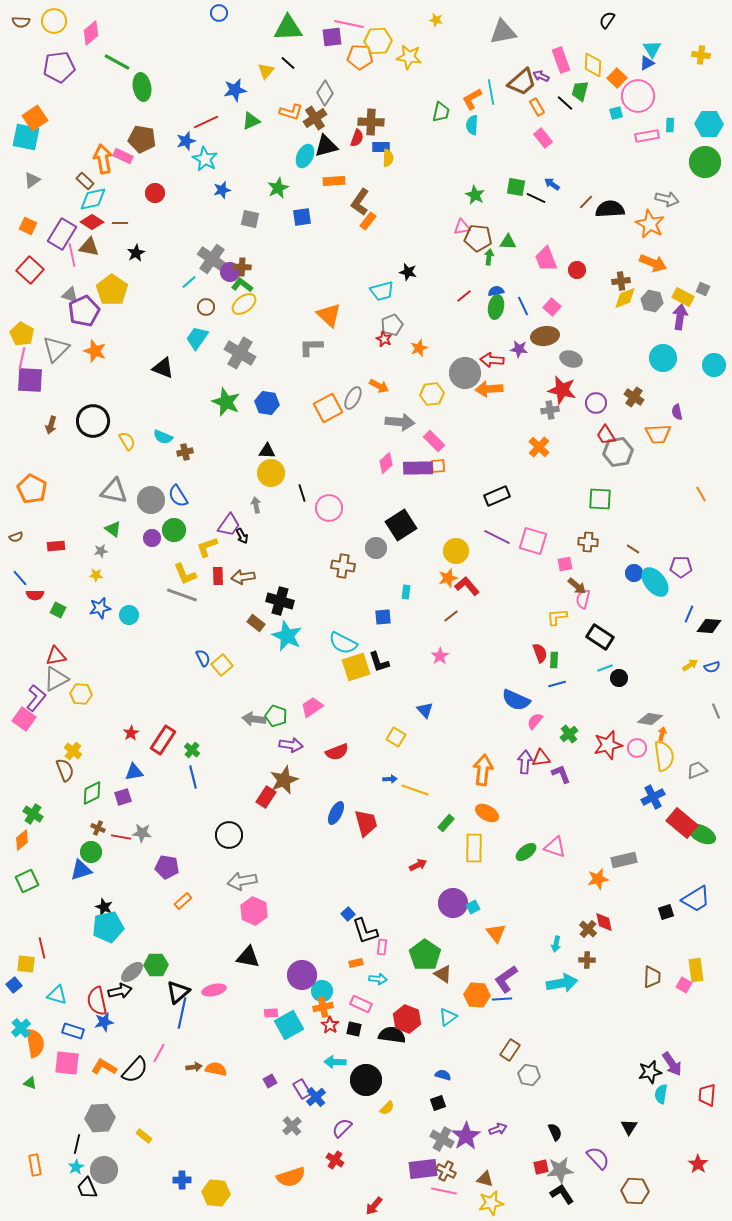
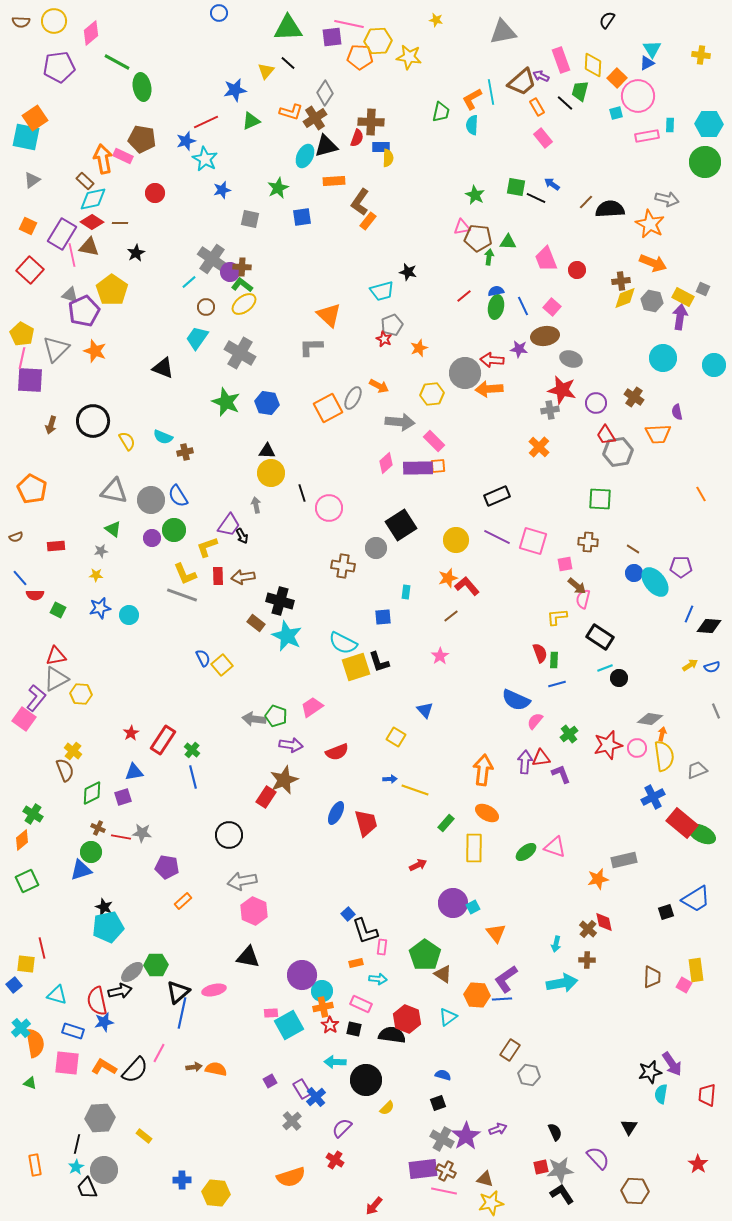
yellow circle at (456, 551): moved 11 px up
gray cross at (292, 1126): moved 5 px up
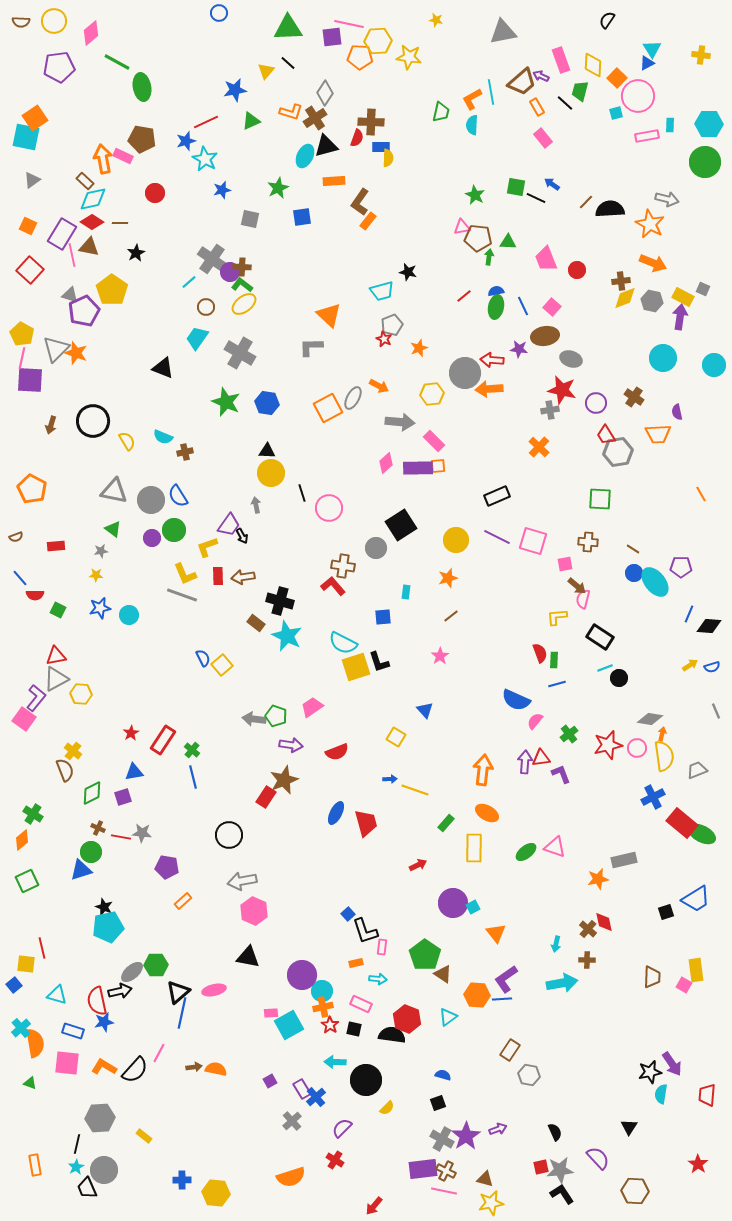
orange star at (95, 351): moved 19 px left, 2 px down
red L-shape at (467, 586): moved 134 px left
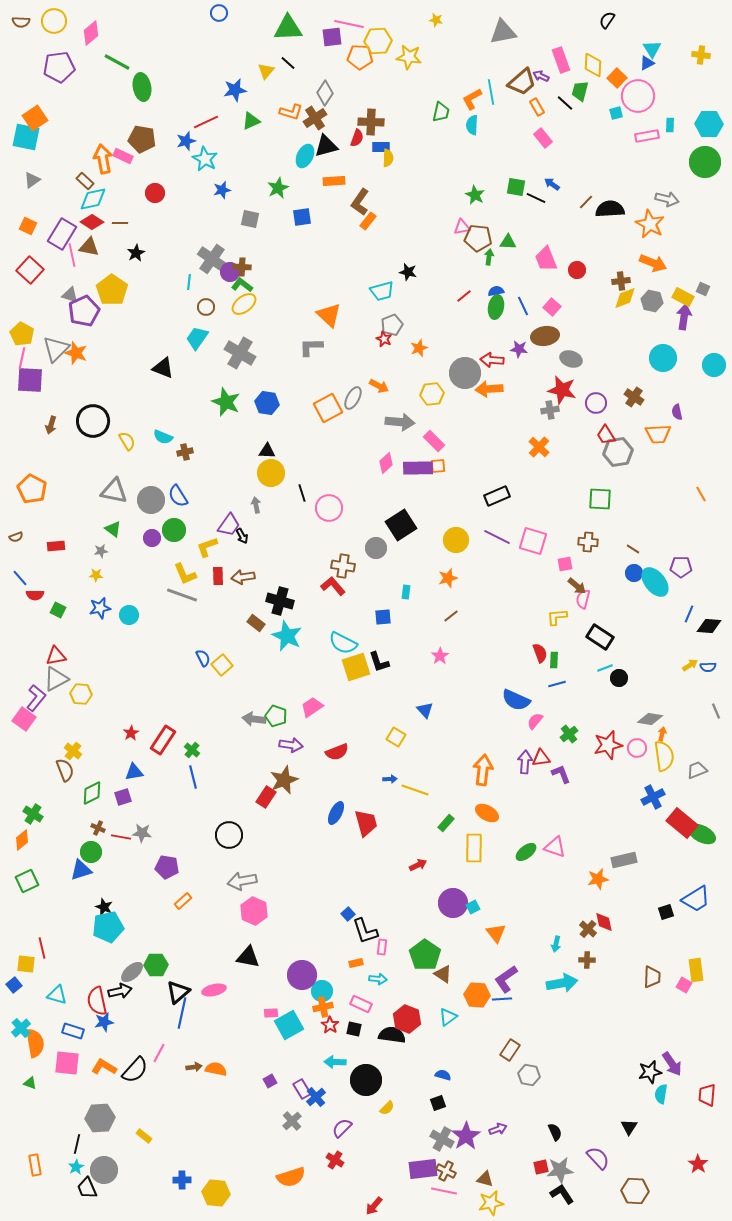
cyan line at (189, 282): rotated 42 degrees counterclockwise
purple arrow at (680, 317): moved 4 px right
blue semicircle at (712, 667): moved 4 px left; rotated 14 degrees clockwise
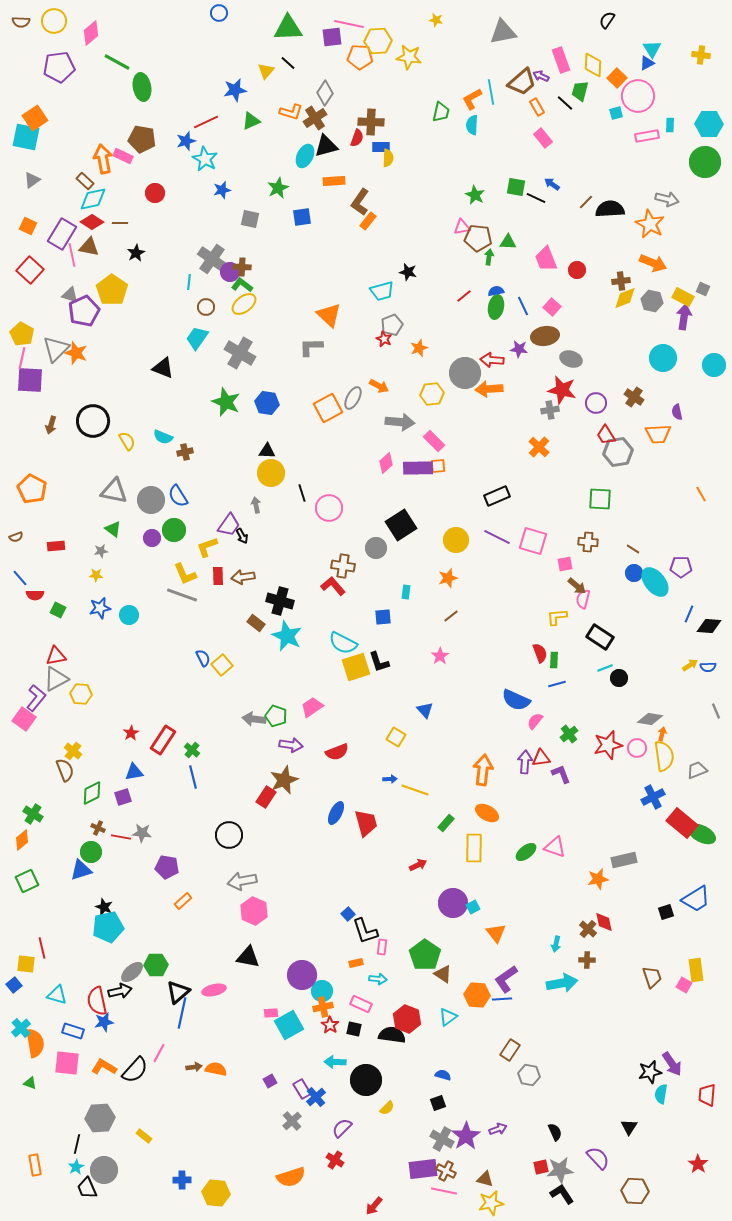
brown trapezoid at (652, 977): rotated 20 degrees counterclockwise
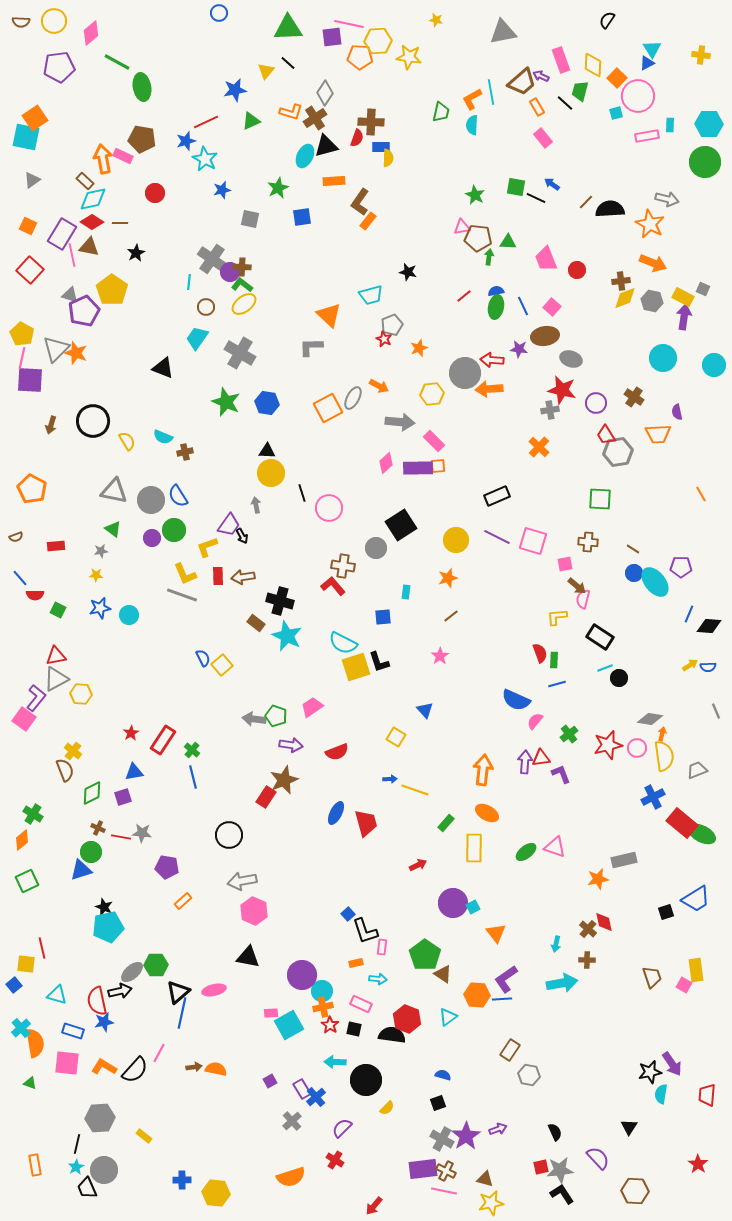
cyan trapezoid at (382, 291): moved 11 px left, 4 px down
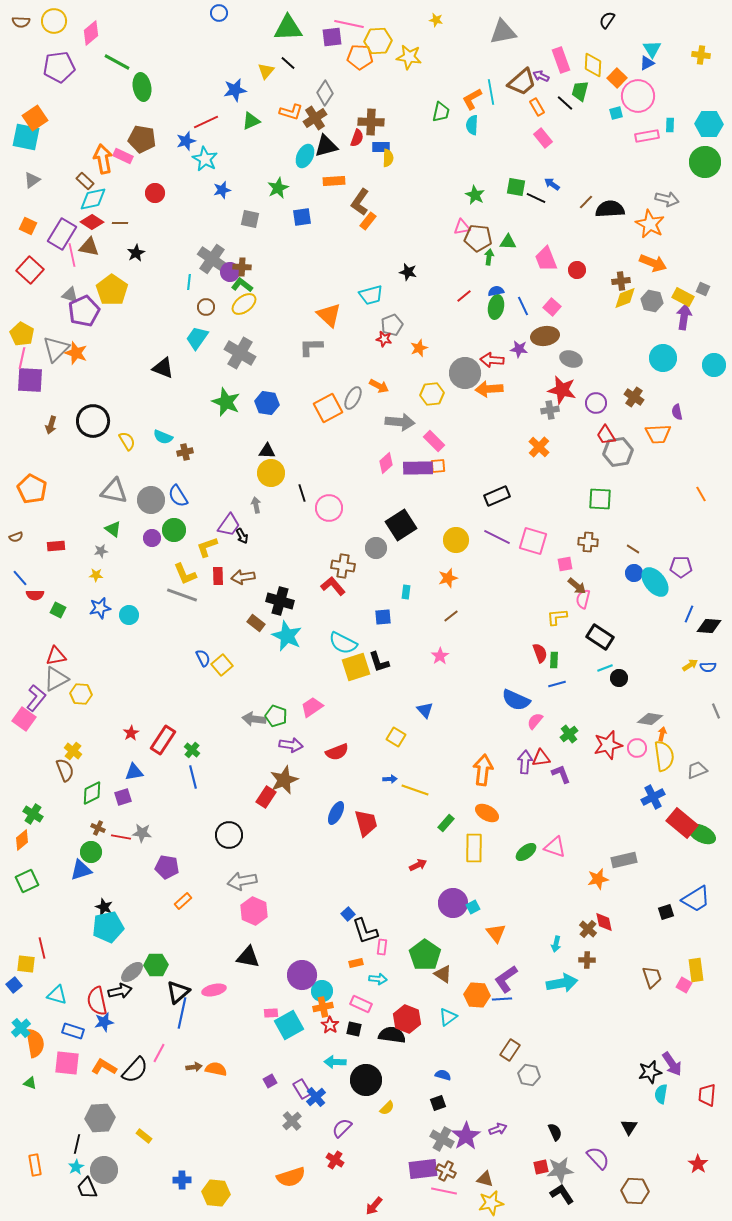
red star at (384, 339): rotated 14 degrees counterclockwise
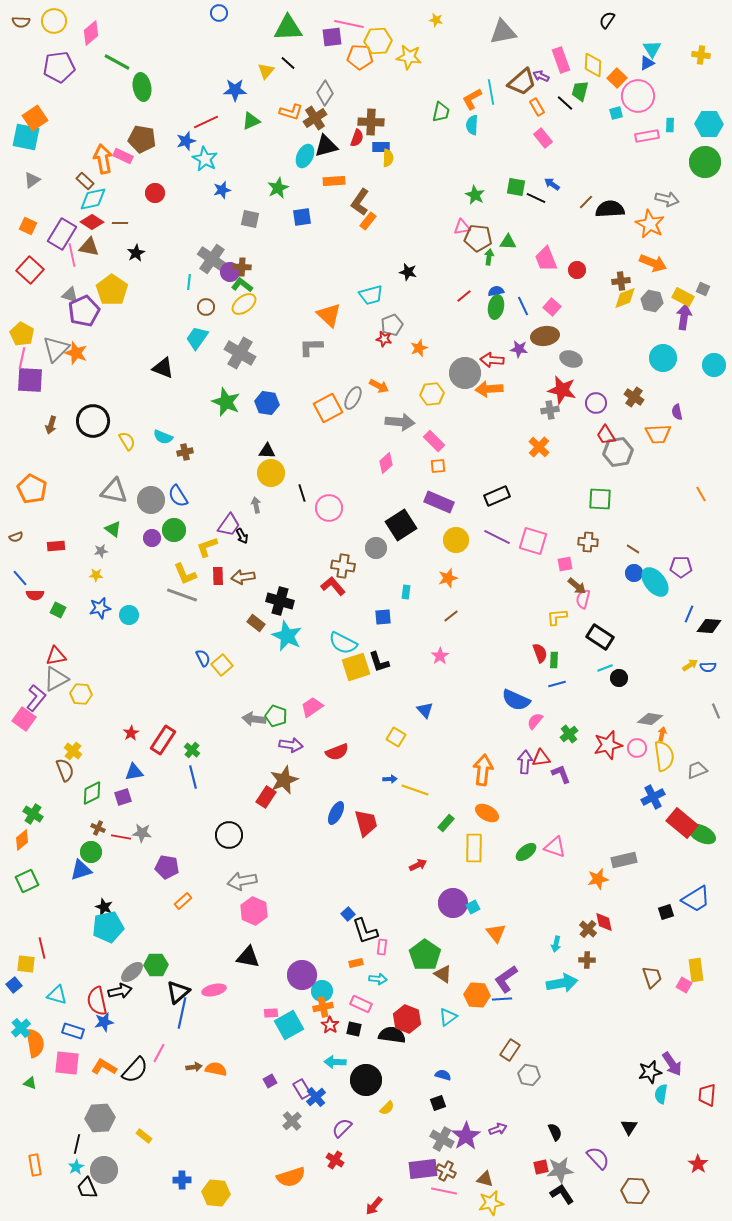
blue star at (235, 90): rotated 10 degrees clockwise
purple rectangle at (418, 468): moved 21 px right, 34 px down; rotated 24 degrees clockwise
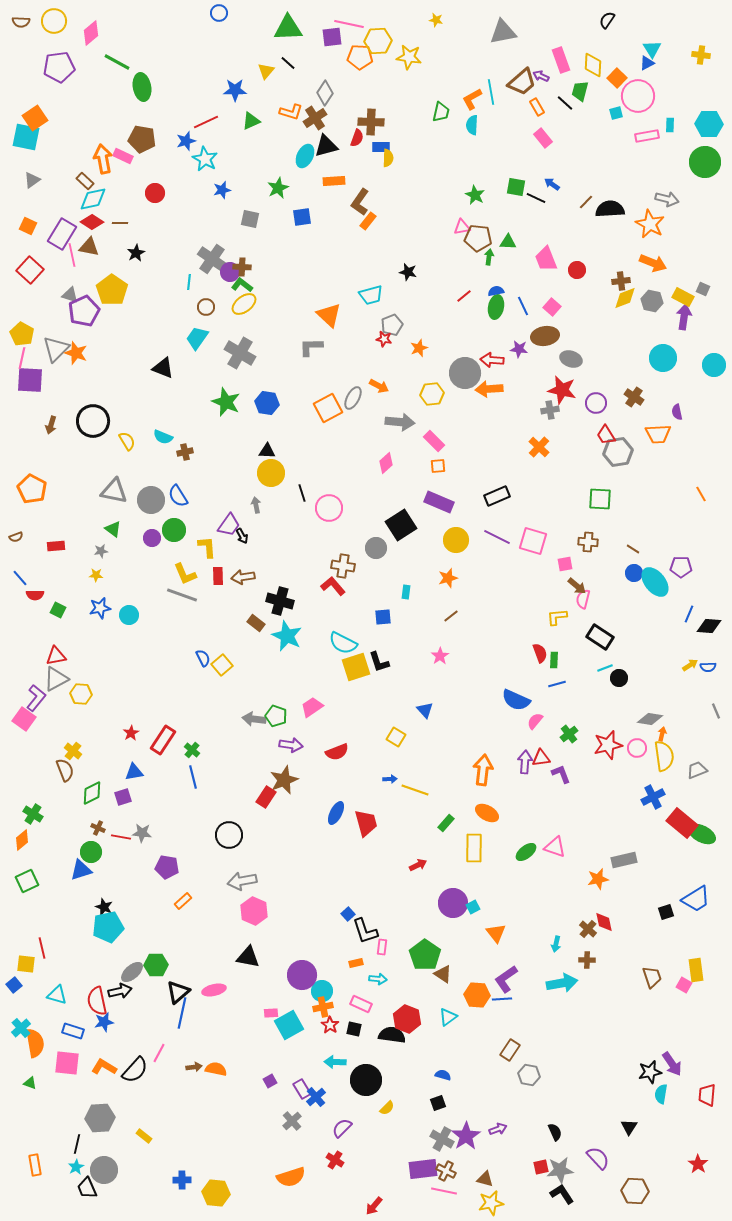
yellow L-shape at (207, 547): rotated 105 degrees clockwise
